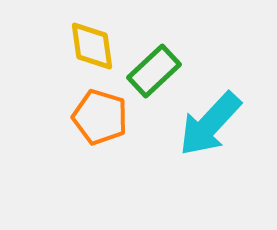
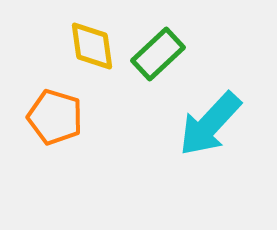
green rectangle: moved 4 px right, 17 px up
orange pentagon: moved 45 px left
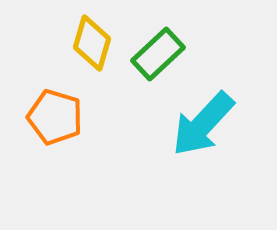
yellow diamond: moved 3 px up; rotated 24 degrees clockwise
cyan arrow: moved 7 px left
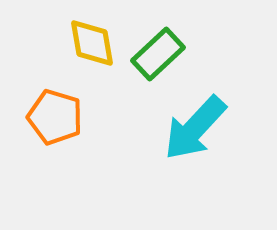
yellow diamond: rotated 26 degrees counterclockwise
cyan arrow: moved 8 px left, 4 px down
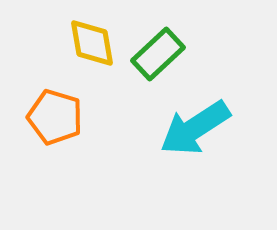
cyan arrow: rotated 14 degrees clockwise
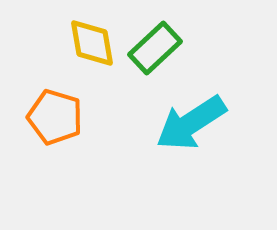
green rectangle: moved 3 px left, 6 px up
cyan arrow: moved 4 px left, 5 px up
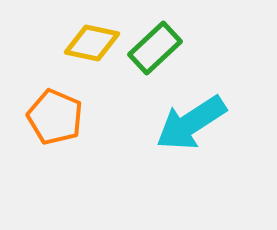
yellow diamond: rotated 68 degrees counterclockwise
orange pentagon: rotated 6 degrees clockwise
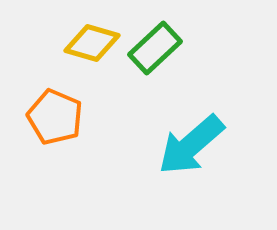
yellow diamond: rotated 4 degrees clockwise
cyan arrow: moved 22 px down; rotated 8 degrees counterclockwise
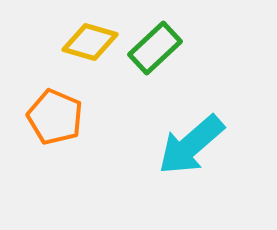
yellow diamond: moved 2 px left, 1 px up
